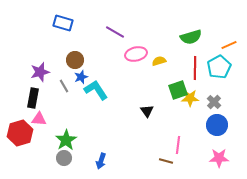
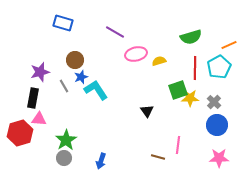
brown line: moved 8 px left, 4 px up
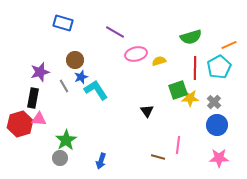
red hexagon: moved 9 px up
gray circle: moved 4 px left
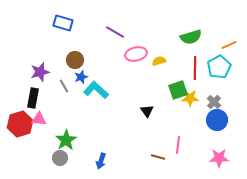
cyan L-shape: rotated 15 degrees counterclockwise
blue circle: moved 5 px up
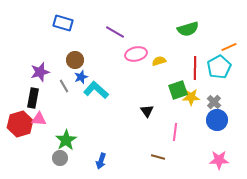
green semicircle: moved 3 px left, 8 px up
orange line: moved 2 px down
yellow star: moved 1 px right, 1 px up
pink line: moved 3 px left, 13 px up
pink star: moved 2 px down
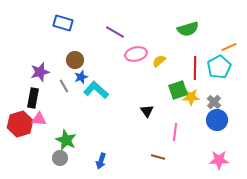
yellow semicircle: rotated 24 degrees counterclockwise
green star: rotated 15 degrees counterclockwise
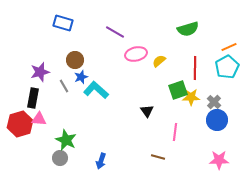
cyan pentagon: moved 8 px right
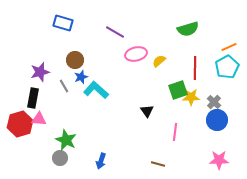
brown line: moved 7 px down
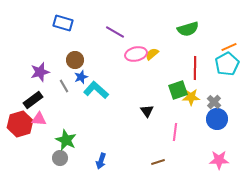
yellow semicircle: moved 7 px left, 7 px up
cyan pentagon: moved 3 px up
black rectangle: moved 2 px down; rotated 42 degrees clockwise
blue circle: moved 1 px up
brown line: moved 2 px up; rotated 32 degrees counterclockwise
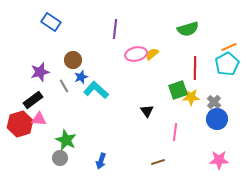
blue rectangle: moved 12 px left, 1 px up; rotated 18 degrees clockwise
purple line: moved 3 px up; rotated 66 degrees clockwise
brown circle: moved 2 px left
